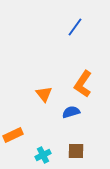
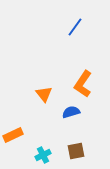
brown square: rotated 12 degrees counterclockwise
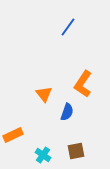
blue line: moved 7 px left
blue semicircle: moved 4 px left; rotated 126 degrees clockwise
cyan cross: rotated 28 degrees counterclockwise
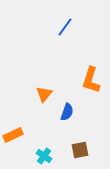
blue line: moved 3 px left
orange L-shape: moved 8 px right, 4 px up; rotated 16 degrees counterclockwise
orange triangle: rotated 18 degrees clockwise
brown square: moved 4 px right, 1 px up
cyan cross: moved 1 px right, 1 px down
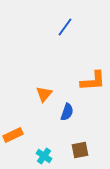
orange L-shape: moved 2 px right, 1 px down; rotated 112 degrees counterclockwise
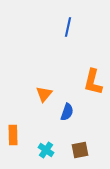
blue line: moved 3 px right; rotated 24 degrees counterclockwise
orange L-shape: moved 1 px down; rotated 108 degrees clockwise
orange rectangle: rotated 66 degrees counterclockwise
cyan cross: moved 2 px right, 6 px up
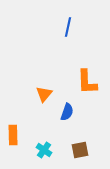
orange L-shape: moved 6 px left; rotated 16 degrees counterclockwise
cyan cross: moved 2 px left
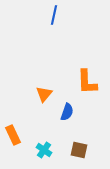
blue line: moved 14 px left, 12 px up
orange rectangle: rotated 24 degrees counterclockwise
brown square: moved 1 px left; rotated 24 degrees clockwise
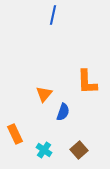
blue line: moved 1 px left
blue semicircle: moved 4 px left
orange rectangle: moved 2 px right, 1 px up
brown square: rotated 36 degrees clockwise
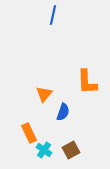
orange rectangle: moved 14 px right, 1 px up
brown square: moved 8 px left; rotated 12 degrees clockwise
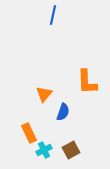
cyan cross: rotated 28 degrees clockwise
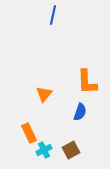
blue semicircle: moved 17 px right
